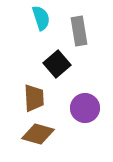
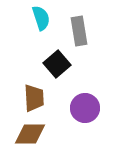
brown diamond: moved 8 px left; rotated 16 degrees counterclockwise
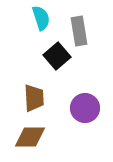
black square: moved 8 px up
brown diamond: moved 3 px down
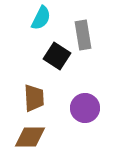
cyan semicircle: rotated 45 degrees clockwise
gray rectangle: moved 4 px right, 4 px down
black square: rotated 16 degrees counterclockwise
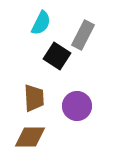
cyan semicircle: moved 5 px down
gray rectangle: rotated 36 degrees clockwise
purple circle: moved 8 px left, 2 px up
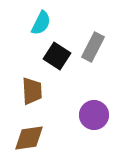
gray rectangle: moved 10 px right, 12 px down
brown trapezoid: moved 2 px left, 7 px up
purple circle: moved 17 px right, 9 px down
brown diamond: moved 1 px left, 1 px down; rotated 8 degrees counterclockwise
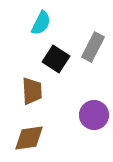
black square: moved 1 px left, 3 px down
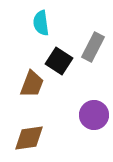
cyan semicircle: rotated 145 degrees clockwise
black square: moved 3 px right, 2 px down
brown trapezoid: moved 7 px up; rotated 24 degrees clockwise
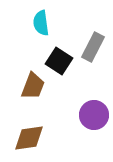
brown trapezoid: moved 1 px right, 2 px down
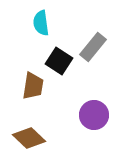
gray rectangle: rotated 12 degrees clockwise
brown trapezoid: rotated 12 degrees counterclockwise
brown diamond: rotated 52 degrees clockwise
